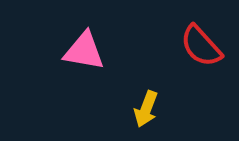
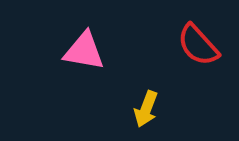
red semicircle: moved 3 px left, 1 px up
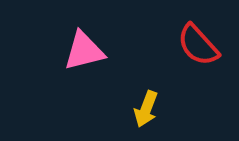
pink triangle: rotated 24 degrees counterclockwise
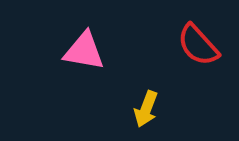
pink triangle: rotated 24 degrees clockwise
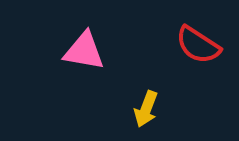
red semicircle: rotated 15 degrees counterclockwise
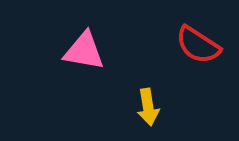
yellow arrow: moved 2 px right, 2 px up; rotated 30 degrees counterclockwise
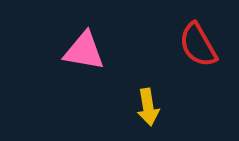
red semicircle: rotated 27 degrees clockwise
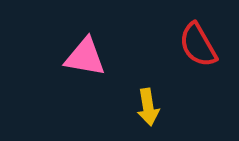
pink triangle: moved 1 px right, 6 px down
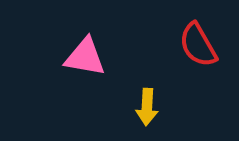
yellow arrow: moved 1 px left; rotated 12 degrees clockwise
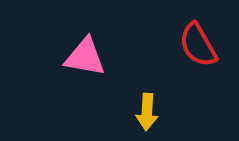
yellow arrow: moved 5 px down
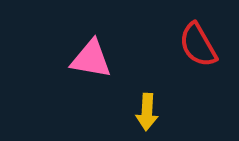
pink triangle: moved 6 px right, 2 px down
